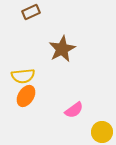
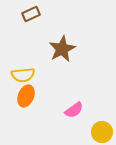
brown rectangle: moved 2 px down
yellow semicircle: moved 1 px up
orange ellipse: rotated 10 degrees counterclockwise
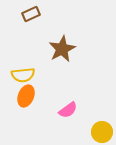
pink semicircle: moved 6 px left
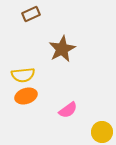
orange ellipse: rotated 50 degrees clockwise
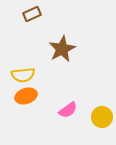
brown rectangle: moved 1 px right
yellow circle: moved 15 px up
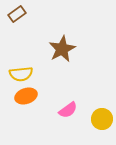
brown rectangle: moved 15 px left; rotated 12 degrees counterclockwise
yellow semicircle: moved 2 px left, 1 px up
yellow circle: moved 2 px down
